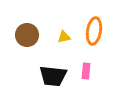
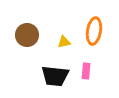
yellow triangle: moved 5 px down
black trapezoid: moved 2 px right
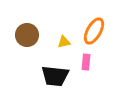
orange ellipse: rotated 20 degrees clockwise
pink rectangle: moved 9 px up
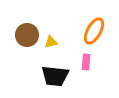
yellow triangle: moved 13 px left
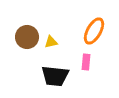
brown circle: moved 2 px down
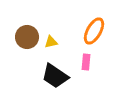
black trapezoid: rotated 28 degrees clockwise
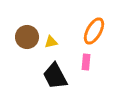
black trapezoid: rotated 28 degrees clockwise
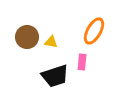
yellow triangle: rotated 24 degrees clockwise
pink rectangle: moved 4 px left
black trapezoid: rotated 80 degrees counterclockwise
